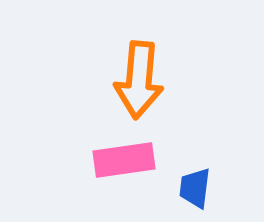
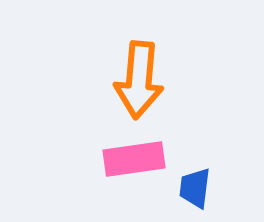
pink rectangle: moved 10 px right, 1 px up
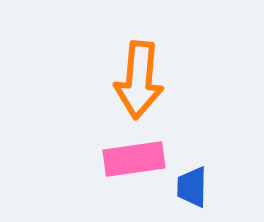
blue trapezoid: moved 3 px left, 1 px up; rotated 6 degrees counterclockwise
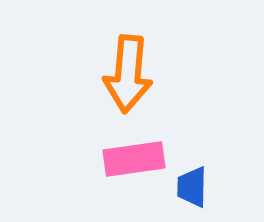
orange arrow: moved 11 px left, 6 px up
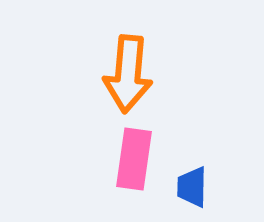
pink rectangle: rotated 74 degrees counterclockwise
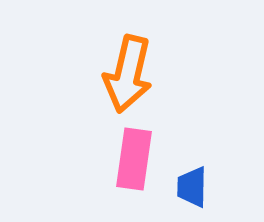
orange arrow: rotated 8 degrees clockwise
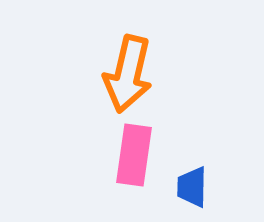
pink rectangle: moved 4 px up
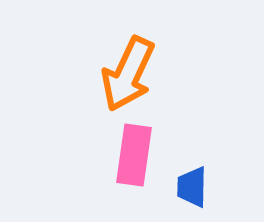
orange arrow: rotated 12 degrees clockwise
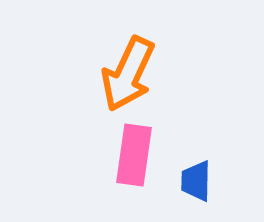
blue trapezoid: moved 4 px right, 6 px up
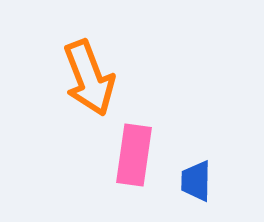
orange arrow: moved 39 px left, 4 px down; rotated 46 degrees counterclockwise
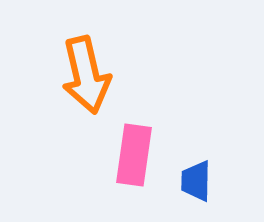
orange arrow: moved 3 px left, 3 px up; rotated 8 degrees clockwise
